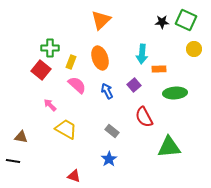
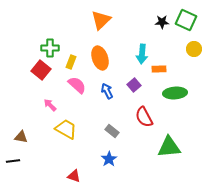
black line: rotated 16 degrees counterclockwise
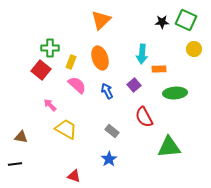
black line: moved 2 px right, 3 px down
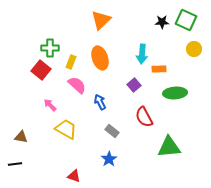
blue arrow: moved 7 px left, 11 px down
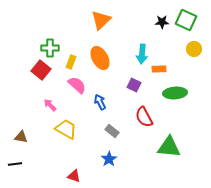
orange ellipse: rotated 10 degrees counterclockwise
purple square: rotated 24 degrees counterclockwise
green triangle: rotated 10 degrees clockwise
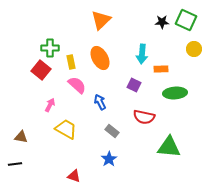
yellow rectangle: rotated 32 degrees counterclockwise
orange rectangle: moved 2 px right
pink arrow: rotated 72 degrees clockwise
red semicircle: rotated 50 degrees counterclockwise
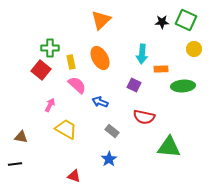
green ellipse: moved 8 px right, 7 px up
blue arrow: rotated 42 degrees counterclockwise
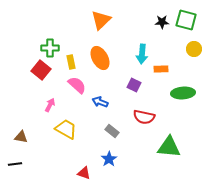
green square: rotated 10 degrees counterclockwise
green ellipse: moved 7 px down
red triangle: moved 10 px right, 3 px up
